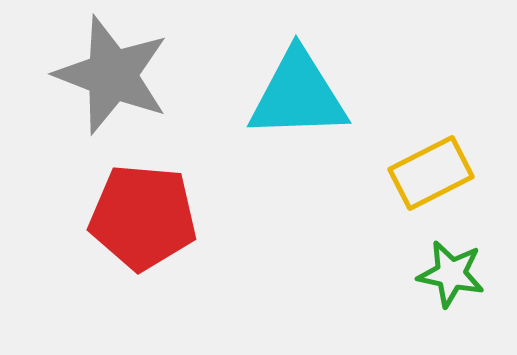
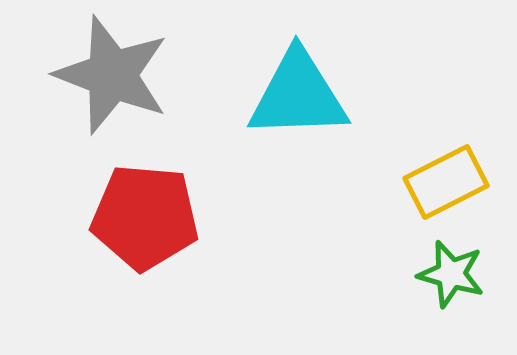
yellow rectangle: moved 15 px right, 9 px down
red pentagon: moved 2 px right
green star: rotated 4 degrees clockwise
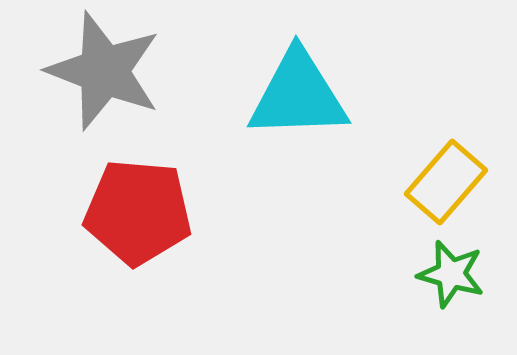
gray star: moved 8 px left, 4 px up
yellow rectangle: rotated 22 degrees counterclockwise
red pentagon: moved 7 px left, 5 px up
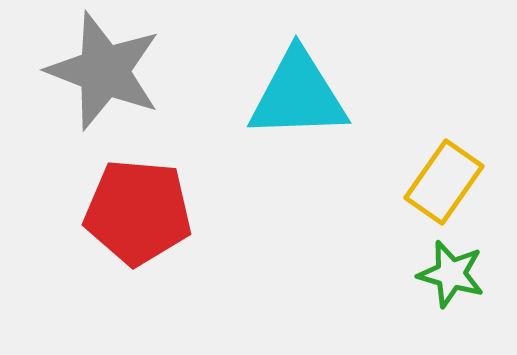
yellow rectangle: moved 2 px left; rotated 6 degrees counterclockwise
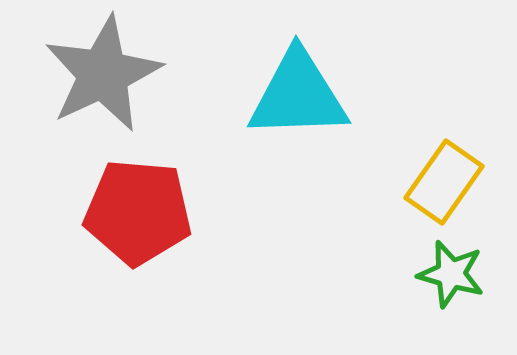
gray star: moved 1 px left, 3 px down; rotated 26 degrees clockwise
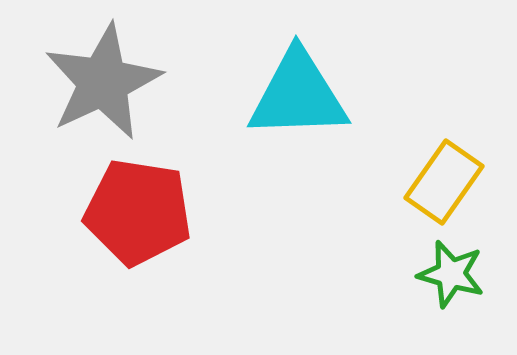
gray star: moved 8 px down
red pentagon: rotated 4 degrees clockwise
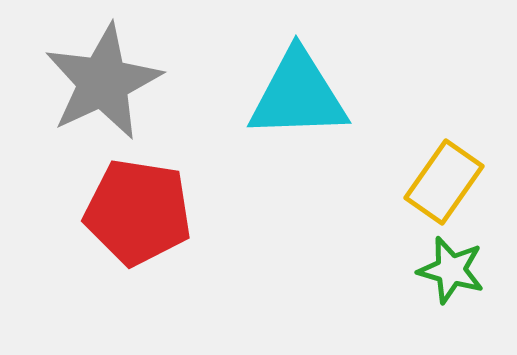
green star: moved 4 px up
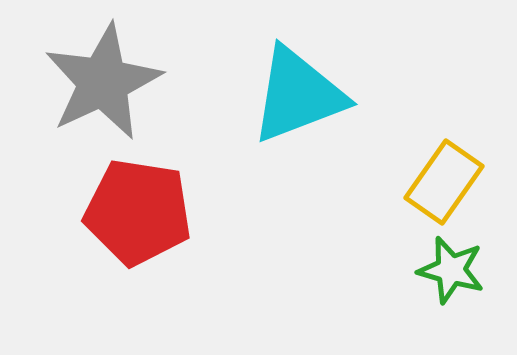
cyan triangle: rotated 19 degrees counterclockwise
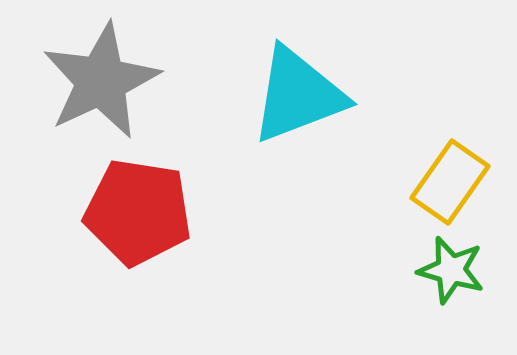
gray star: moved 2 px left, 1 px up
yellow rectangle: moved 6 px right
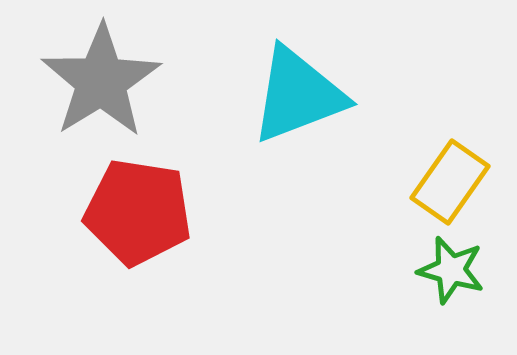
gray star: rotated 7 degrees counterclockwise
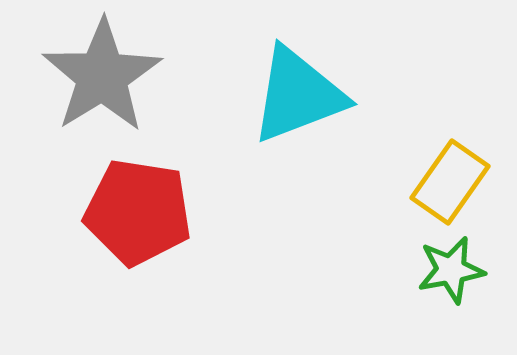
gray star: moved 1 px right, 5 px up
green star: rotated 26 degrees counterclockwise
